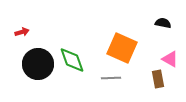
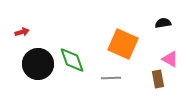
black semicircle: rotated 21 degrees counterclockwise
orange square: moved 1 px right, 4 px up
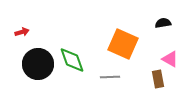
gray line: moved 1 px left, 1 px up
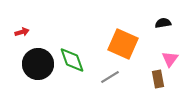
pink triangle: rotated 36 degrees clockwise
gray line: rotated 30 degrees counterclockwise
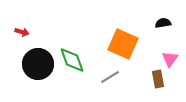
red arrow: rotated 32 degrees clockwise
